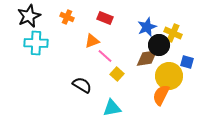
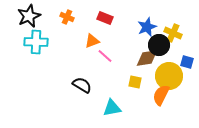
cyan cross: moved 1 px up
yellow square: moved 18 px right, 8 px down; rotated 32 degrees counterclockwise
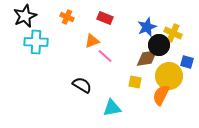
black star: moved 4 px left
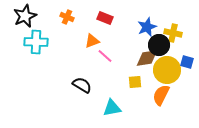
yellow cross: rotated 12 degrees counterclockwise
yellow circle: moved 2 px left, 6 px up
yellow square: rotated 16 degrees counterclockwise
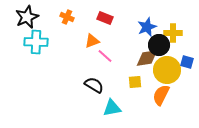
black star: moved 2 px right, 1 px down
yellow cross: rotated 12 degrees counterclockwise
black semicircle: moved 12 px right
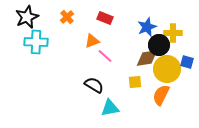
orange cross: rotated 24 degrees clockwise
yellow circle: moved 1 px up
cyan triangle: moved 2 px left
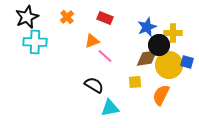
cyan cross: moved 1 px left
yellow circle: moved 2 px right, 4 px up
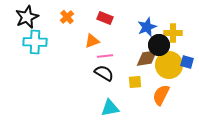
pink line: rotated 49 degrees counterclockwise
black semicircle: moved 10 px right, 12 px up
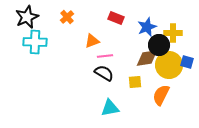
red rectangle: moved 11 px right
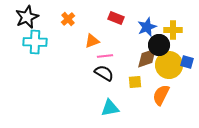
orange cross: moved 1 px right, 2 px down
yellow cross: moved 3 px up
brown diamond: rotated 10 degrees counterclockwise
